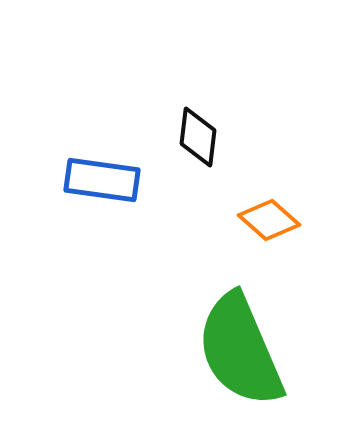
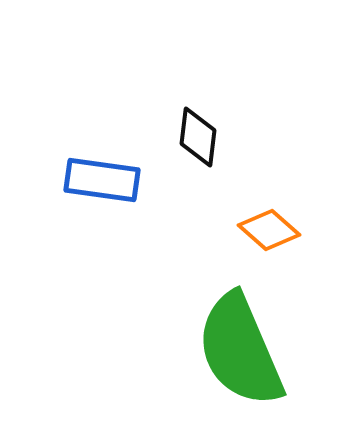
orange diamond: moved 10 px down
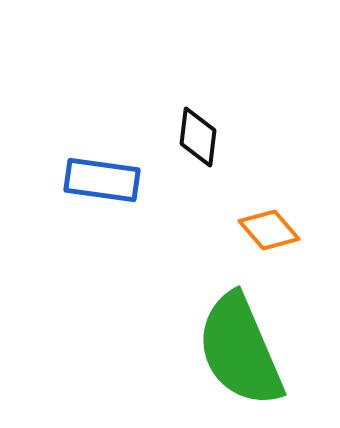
orange diamond: rotated 8 degrees clockwise
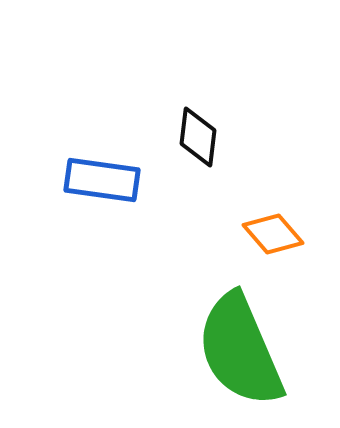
orange diamond: moved 4 px right, 4 px down
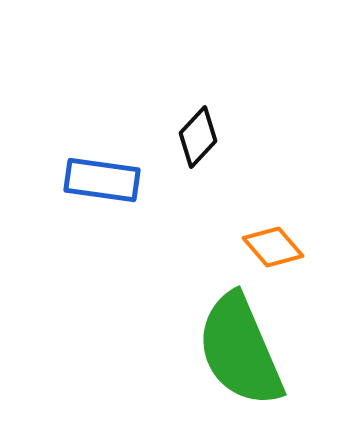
black diamond: rotated 36 degrees clockwise
orange diamond: moved 13 px down
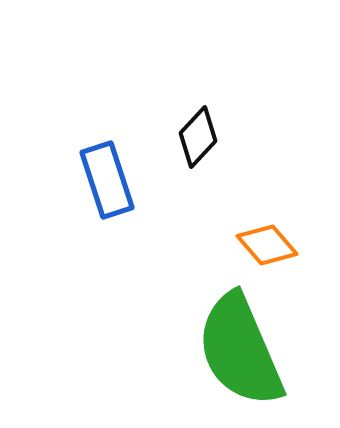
blue rectangle: moved 5 px right; rotated 64 degrees clockwise
orange diamond: moved 6 px left, 2 px up
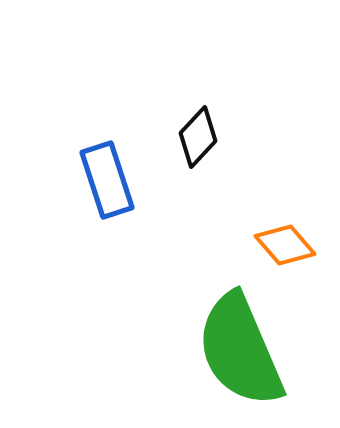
orange diamond: moved 18 px right
